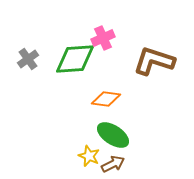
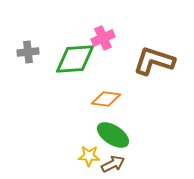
gray cross: moved 7 px up; rotated 30 degrees clockwise
yellow star: rotated 20 degrees counterclockwise
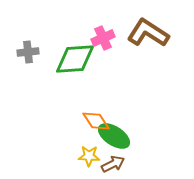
brown L-shape: moved 6 px left, 28 px up; rotated 15 degrees clockwise
orange diamond: moved 10 px left, 22 px down; rotated 48 degrees clockwise
green ellipse: moved 1 px right, 1 px down
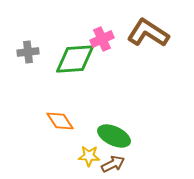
pink cross: moved 1 px left, 1 px down
orange diamond: moved 36 px left
green ellipse: rotated 8 degrees counterclockwise
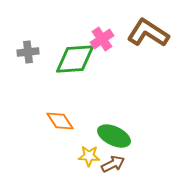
pink cross: rotated 10 degrees counterclockwise
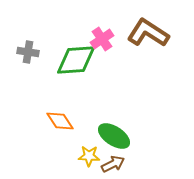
gray cross: rotated 15 degrees clockwise
green diamond: moved 1 px right, 1 px down
green ellipse: rotated 8 degrees clockwise
